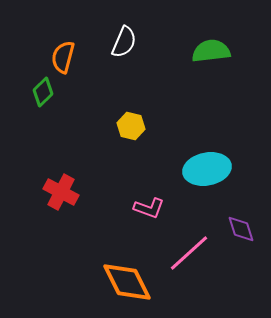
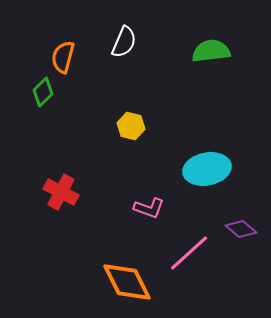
purple diamond: rotated 32 degrees counterclockwise
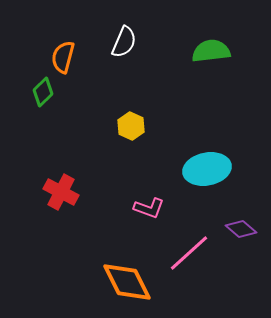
yellow hexagon: rotated 12 degrees clockwise
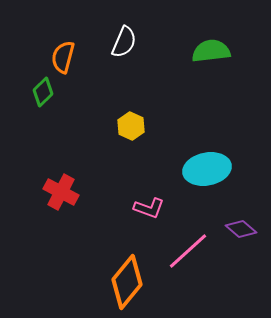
pink line: moved 1 px left, 2 px up
orange diamond: rotated 66 degrees clockwise
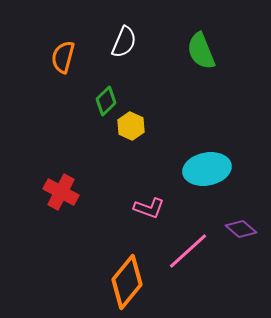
green semicircle: moved 10 px left; rotated 105 degrees counterclockwise
green diamond: moved 63 px right, 9 px down
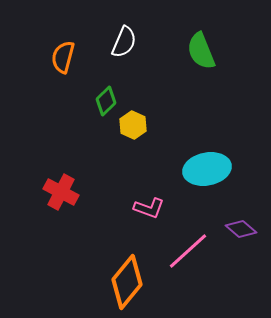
yellow hexagon: moved 2 px right, 1 px up
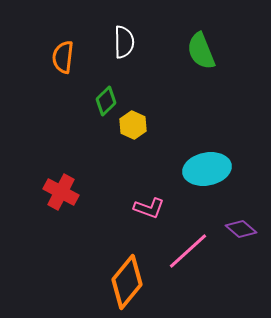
white semicircle: rotated 24 degrees counterclockwise
orange semicircle: rotated 8 degrees counterclockwise
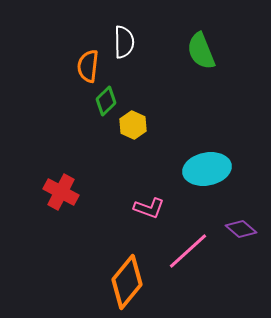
orange semicircle: moved 25 px right, 9 px down
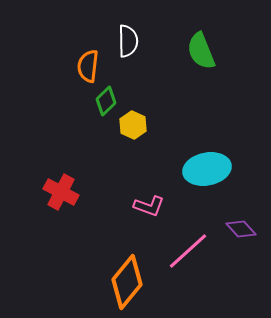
white semicircle: moved 4 px right, 1 px up
pink L-shape: moved 2 px up
purple diamond: rotated 8 degrees clockwise
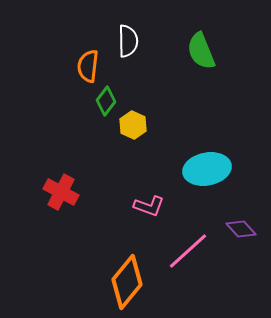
green diamond: rotated 8 degrees counterclockwise
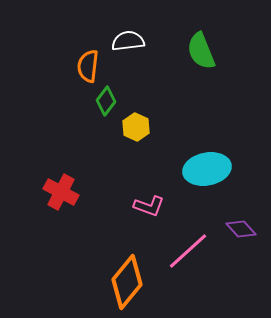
white semicircle: rotated 96 degrees counterclockwise
yellow hexagon: moved 3 px right, 2 px down
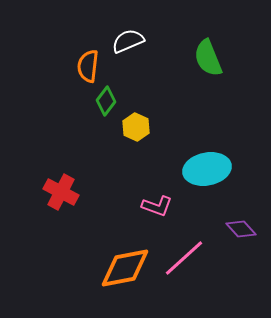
white semicircle: rotated 16 degrees counterclockwise
green semicircle: moved 7 px right, 7 px down
pink L-shape: moved 8 px right
pink line: moved 4 px left, 7 px down
orange diamond: moved 2 px left, 14 px up; rotated 40 degrees clockwise
